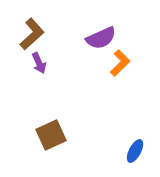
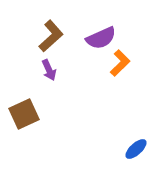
brown L-shape: moved 19 px right, 2 px down
purple arrow: moved 10 px right, 7 px down
brown square: moved 27 px left, 21 px up
blue ellipse: moved 1 px right, 2 px up; rotated 20 degrees clockwise
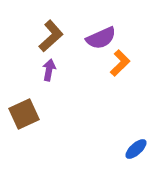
purple arrow: rotated 145 degrees counterclockwise
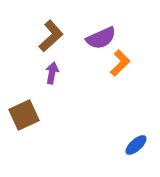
purple arrow: moved 3 px right, 3 px down
brown square: moved 1 px down
blue ellipse: moved 4 px up
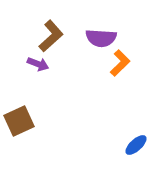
purple semicircle: rotated 28 degrees clockwise
purple arrow: moved 14 px left, 9 px up; rotated 100 degrees clockwise
brown square: moved 5 px left, 6 px down
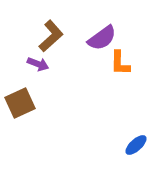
purple semicircle: moved 1 px right; rotated 40 degrees counterclockwise
orange L-shape: rotated 136 degrees clockwise
brown square: moved 1 px right, 18 px up
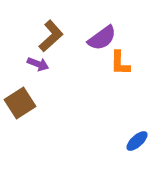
brown square: rotated 8 degrees counterclockwise
blue ellipse: moved 1 px right, 4 px up
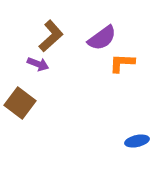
orange L-shape: moved 2 px right; rotated 92 degrees clockwise
brown square: rotated 20 degrees counterclockwise
blue ellipse: rotated 30 degrees clockwise
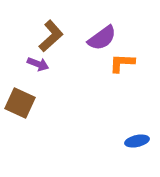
brown square: rotated 12 degrees counterclockwise
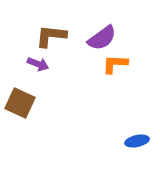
brown L-shape: rotated 132 degrees counterclockwise
orange L-shape: moved 7 px left, 1 px down
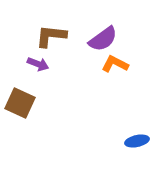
purple semicircle: moved 1 px right, 1 px down
orange L-shape: rotated 24 degrees clockwise
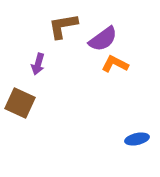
brown L-shape: moved 12 px right, 10 px up; rotated 16 degrees counterclockwise
purple arrow: rotated 85 degrees clockwise
blue ellipse: moved 2 px up
